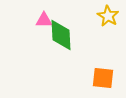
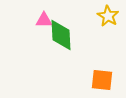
orange square: moved 1 px left, 2 px down
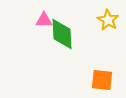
yellow star: moved 4 px down
green diamond: moved 1 px right, 1 px up
